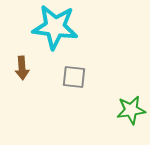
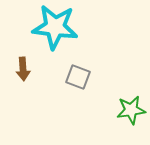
brown arrow: moved 1 px right, 1 px down
gray square: moved 4 px right; rotated 15 degrees clockwise
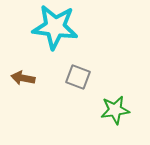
brown arrow: moved 9 px down; rotated 105 degrees clockwise
green star: moved 16 px left
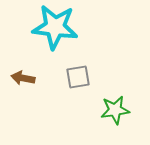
gray square: rotated 30 degrees counterclockwise
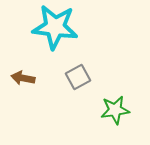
gray square: rotated 20 degrees counterclockwise
